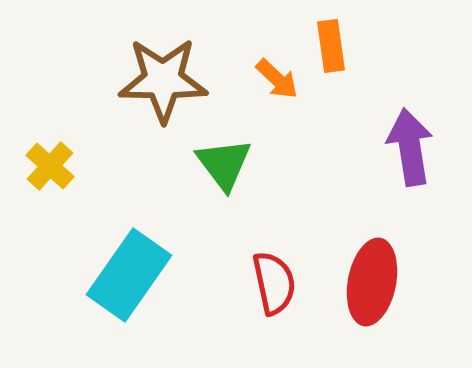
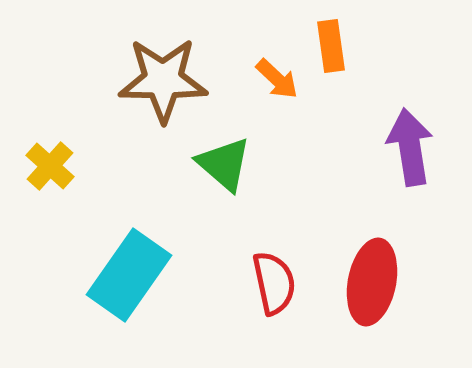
green triangle: rotated 12 degrees counterclockwise
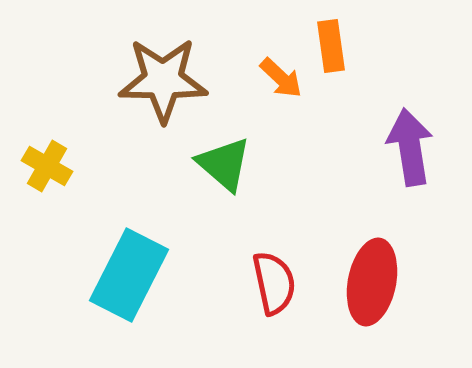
orange arrow: moved 4 px right, 1 px up
yellow cross: moved 3 px left; rotated 12 degrees counterclockwise
cyan rectangle: rotated 8 degrees counterclockwise
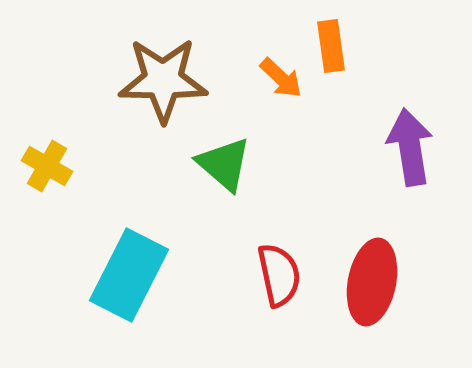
red semicircle: moved 5 px right, 8 px up
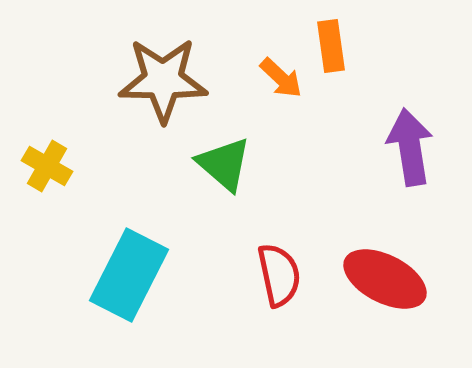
red ellipse: moved 13 px right, 3 px up; rotated 74 degrees counterclockwise
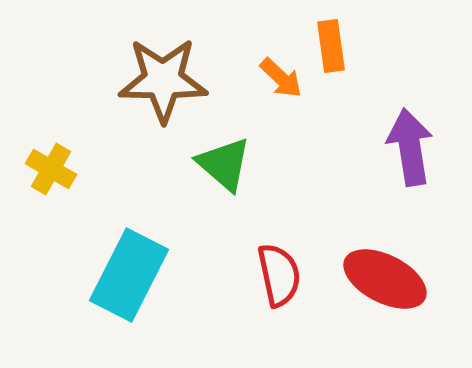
yellow cross: moved 4 px right, 3 px down
